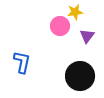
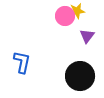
yellow star: moved 2 px right, 1 px up
pink circle: moved 5 px right, 10 px up
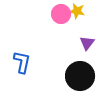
yellow star: rotated 21 degrees clockwise
pink circle: moved 4 px left, 2 px up
purple triangle: moved 7 px down
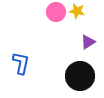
pink circle: moved 5 px left, 2 px up
purple triangle: moved 1 px right, 1 px up; rotated 21 degrees clockwise
blue L-shape: moved 1 px left, 1 px down
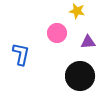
pink circle: moved 1 px right, 21 px down
purple triangle: rotated 28 degrees clockwise
blue L-shape: moved 9 px up
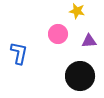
pink circle: moved 1 px right, 1 px down
purple triangle: moved 1 px right, 1 px up
blue L-shape: moved 2 px left, 1 px up
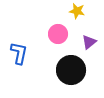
purple triangle: moved 1 px down; rotated 35 degrees counterclockwise
black circle: moved 9 px left, 6 px up
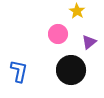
yellow star: rotated 21 degrees clockwise
blue L-shape: moved 18 px down
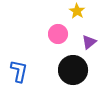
black circle: moved 2 px right
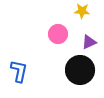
yellow star: moved 5 px right; rotated 28 degrees counterclockwise
purple triangle: rotated 14 degrees clockwise
black circle: moved 7 px right
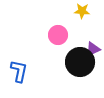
pink circle: moved 1 px down
purple triangle: moved 4 px right, 7 px down
black circle: moved 8 px up
